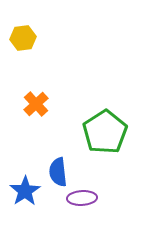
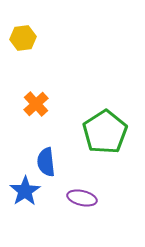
blue semicircle: moved 12 px left, 10 px up
purple ellipse: rotated 16 degrees clockwise
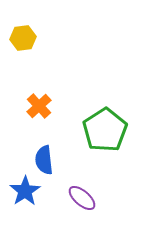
orange cross: moved 3 px right, 2 px down
green pentagon: moved 2 px up
blue semicircle: moved 2 px left, 2 px up
purple ellipse: rotated 28 degrees clockwise
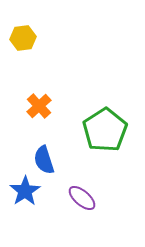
blue semicircle: rotated 12 degrees counterclockwise
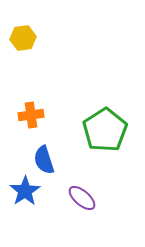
orange cross: moved 8 px left, 9 px down; rotated 35 degrees clockwise
